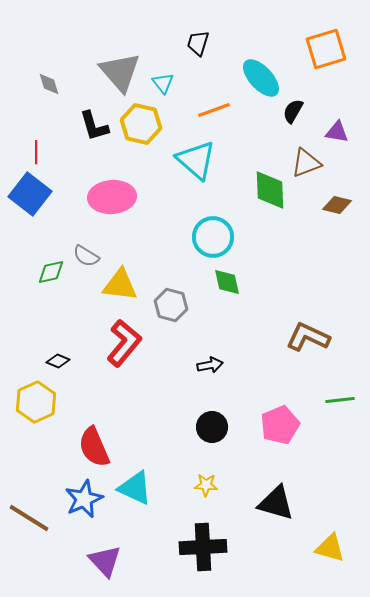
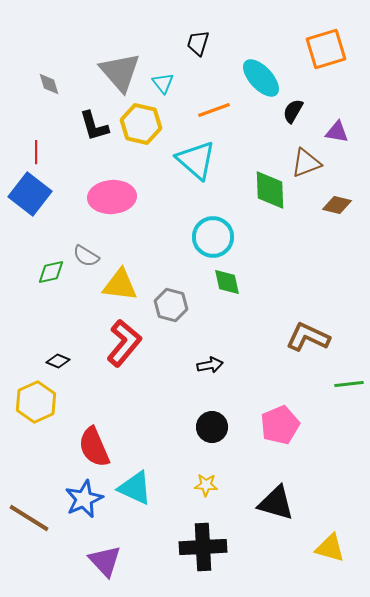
green line at (340, 400): moved 9 px right, 16 px up
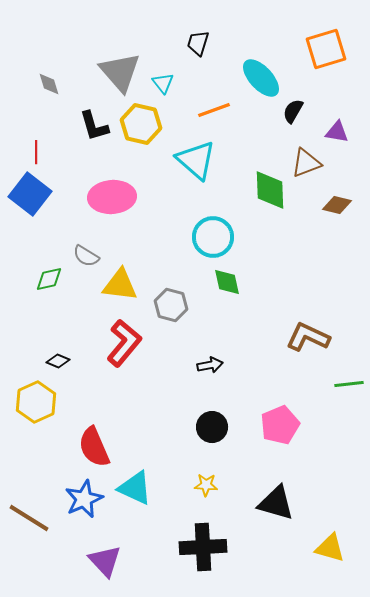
green diamond at (51, 272): moved 2 px left, 7 px down
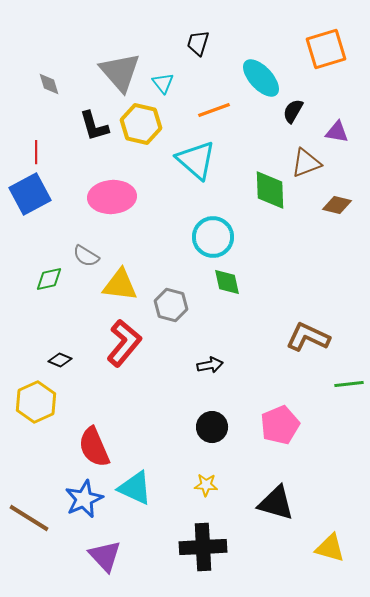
blue square at (30, 194): rotated 24 degrees clockwise
black diamond at (58, 361): moved 2 px right, 1 px up
purple triangle at (105, 561): moved 5 px up
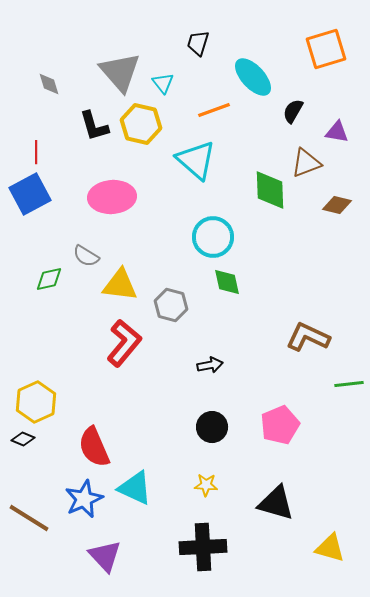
cyan ellipse at (261, 78): moved 8 px left, 1 px up
black diamond at (60, 360): moved 37 px left, 79 px down
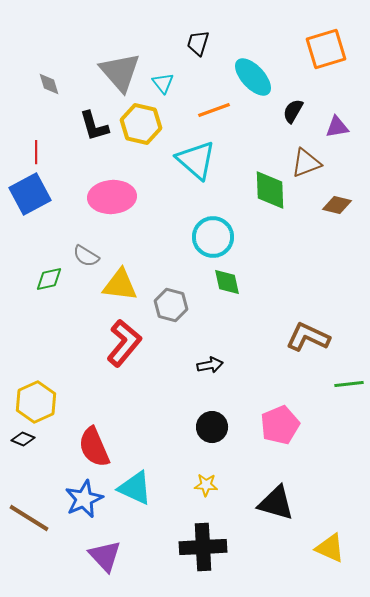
purple triangle at (337, 132): moved 5 px up; rotated 20 degrees counterclockwise
yellow triangle at (330, 548): rotated 8 degrees clockwise
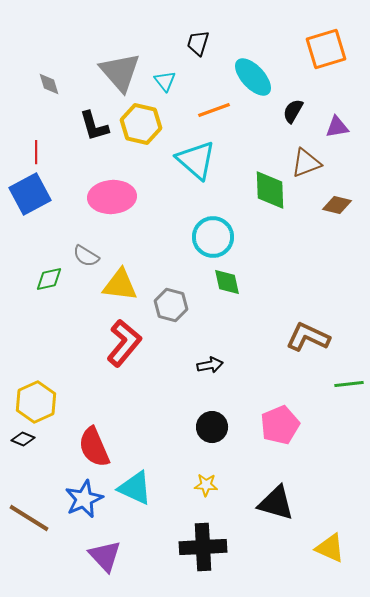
cyan triangle at (163, 83): moved 2 px right, 2 px up
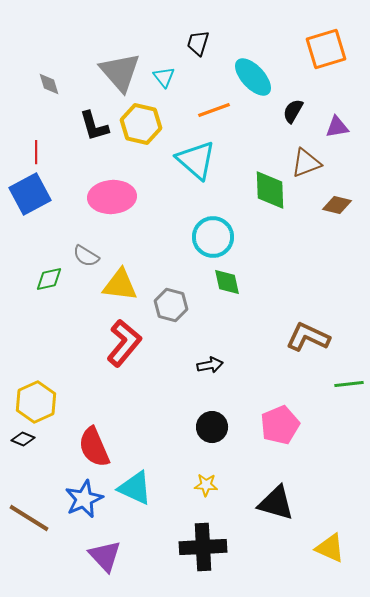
cyan triangle at (165, 81): moved 1 px left, 4 px up
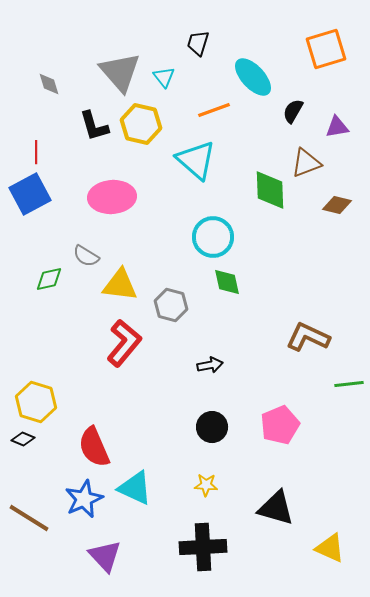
yellow hexagon at (36, 402): rotated 18 degrees counterclockwise
black triangle at (276, 503): moved 5 px down
